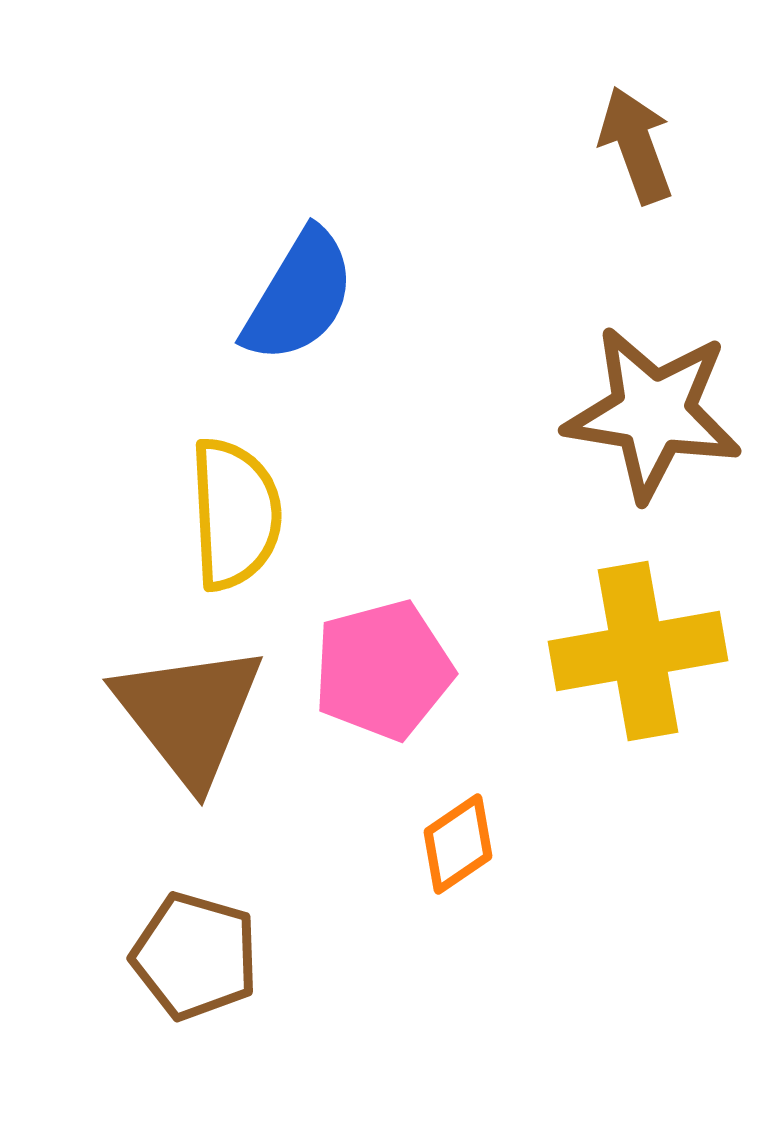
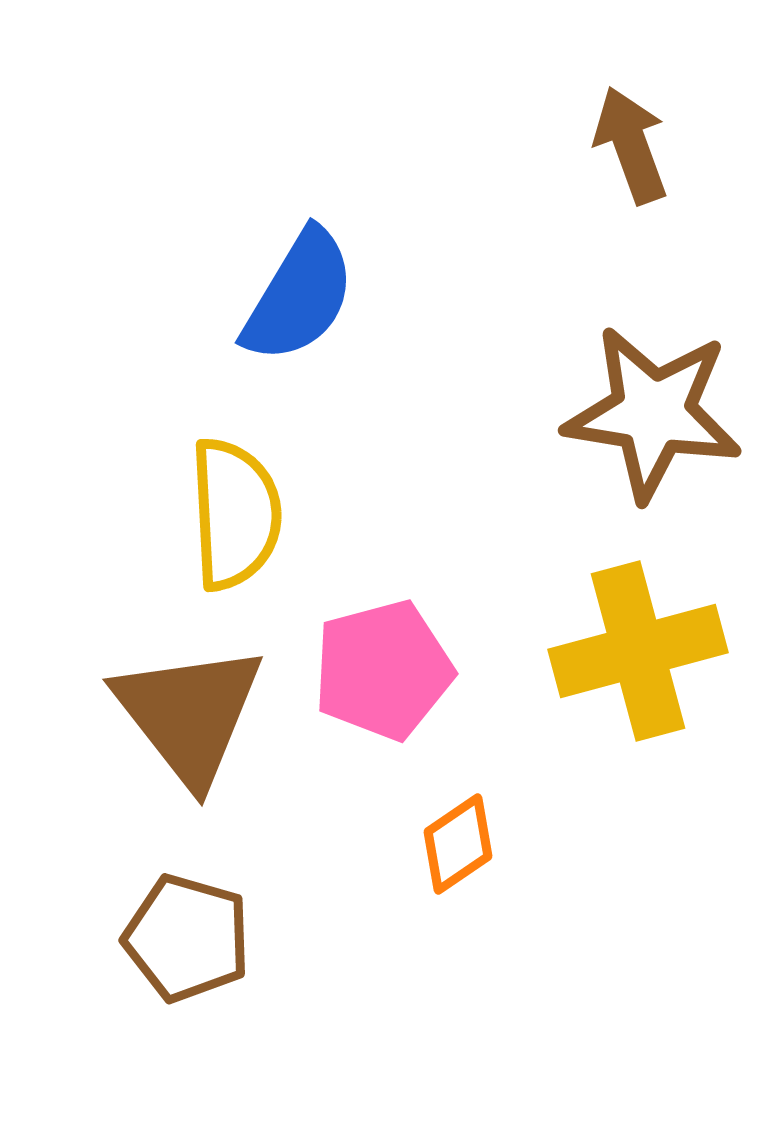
brown arrow: moved 5 px left
yellow cross: rotated 5 degrees counterclockwise
brown pentagon: moved 8 px left, 18 px up
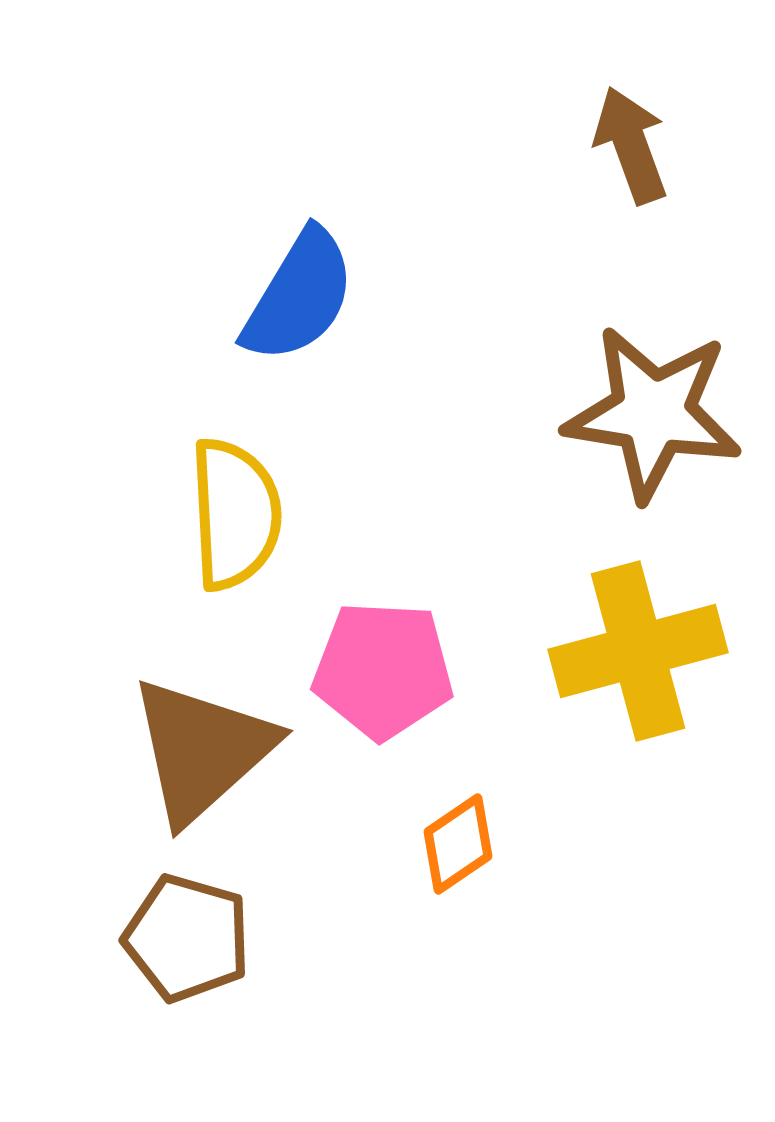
pink pentagon: rotated 18 degrees clockwise
brown triangle: moved 13 px right, 36 px down; rotated 26 degrees clockwise
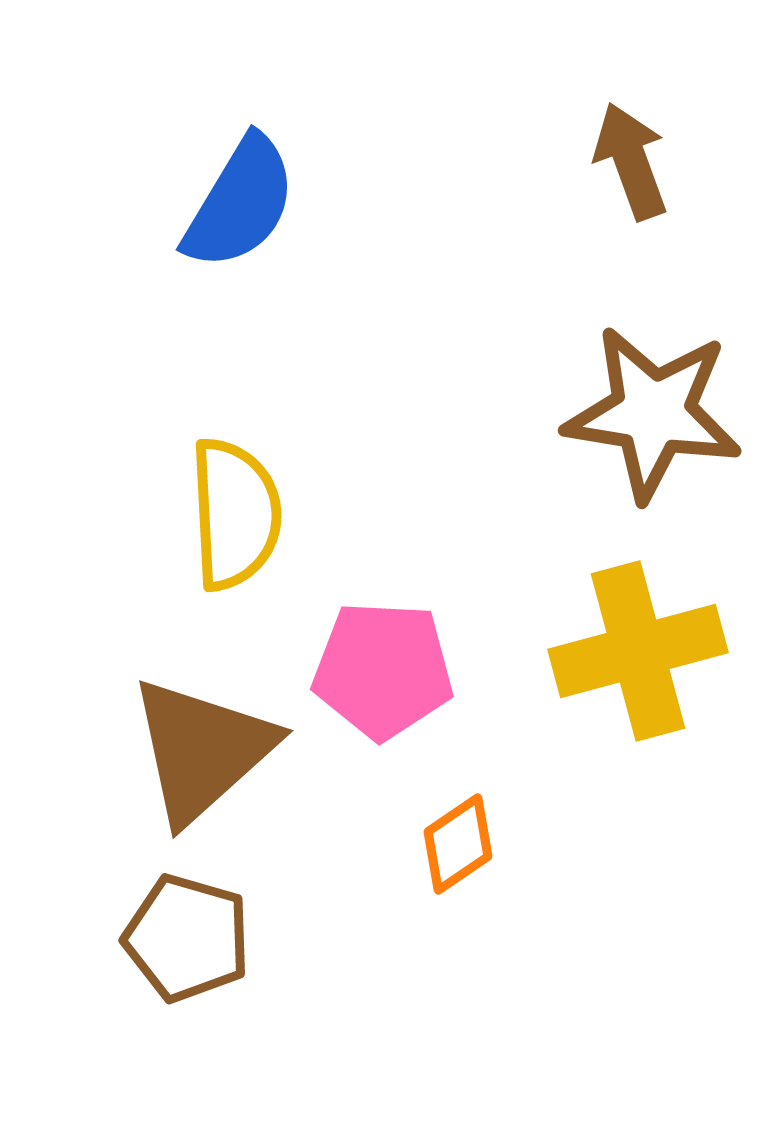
brown arrow: moved 16 px down
blue semicircle: moved 59 px left, 93 px up
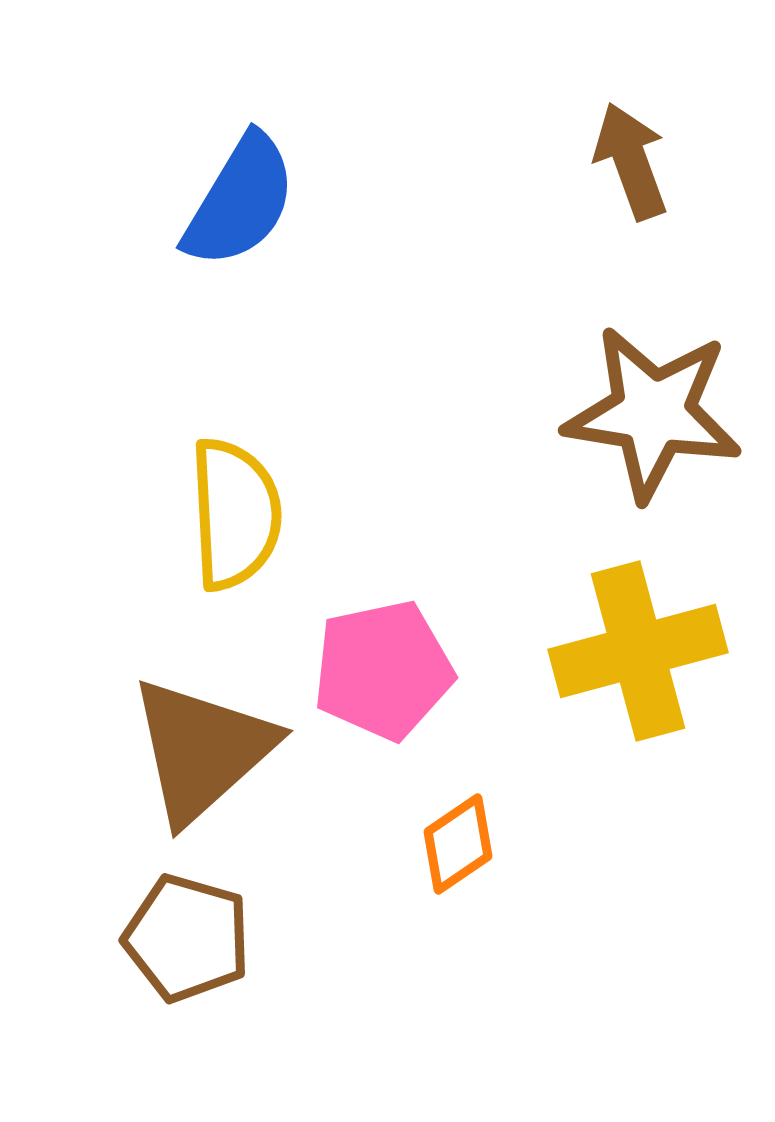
blue semicircle: moved 2 px up
pink pentagon: rotated 15 degrees counterclockwise
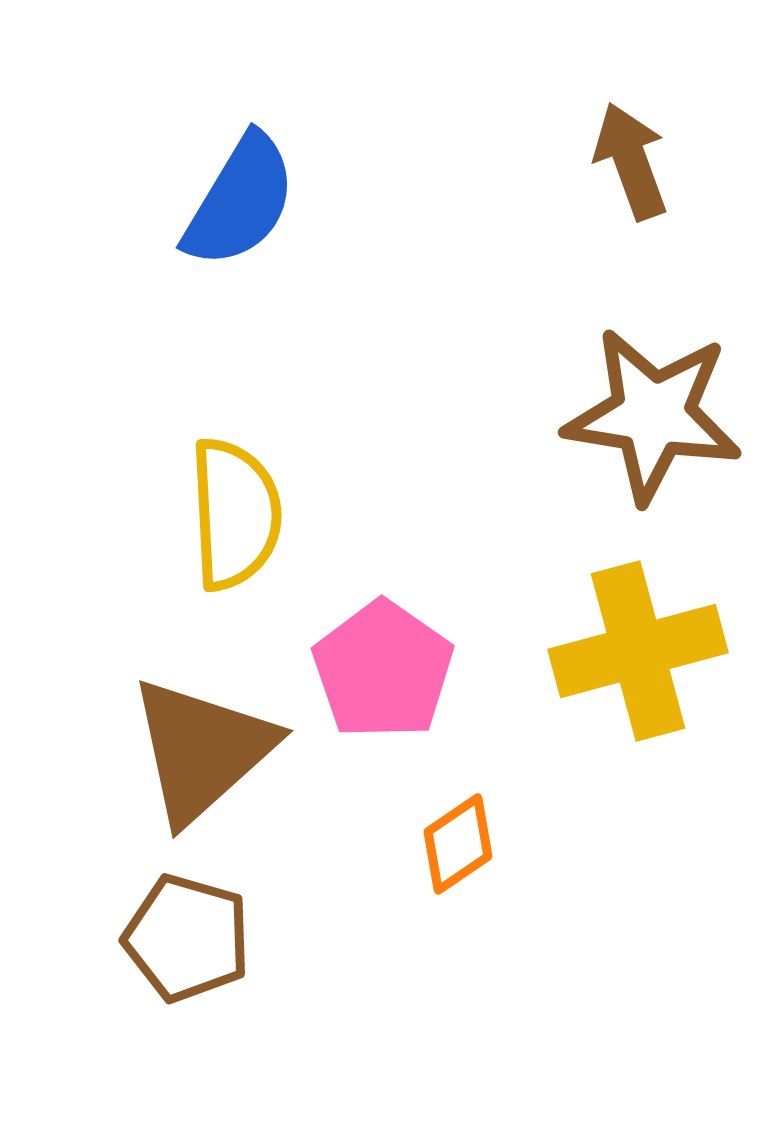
brown star: moved 2 px down
pink pentagon: rotated 25 degrees counterclockwise
